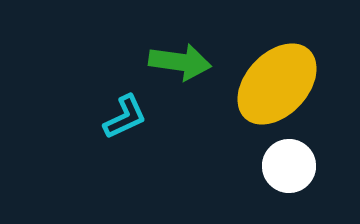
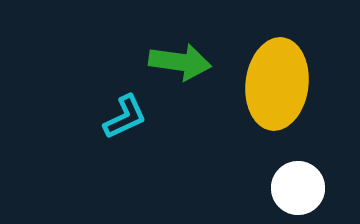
yellow ellipse: rotated 36 degrees counterclockwise
white circle: moved 9 px right, 22 px down
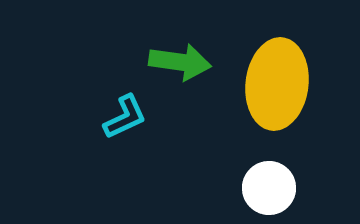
white circle: moved 29 px left
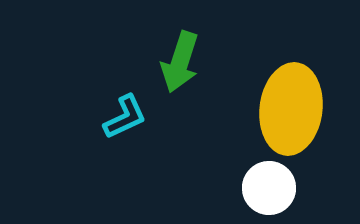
green arrow: rotated 100 degrees clockwise
yellow ellipse: moved 14 px right, 25 px down
